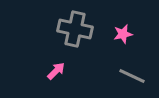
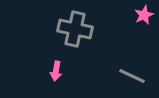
pink star: moved 21 px right, 19 px up; rotated 12 degrees counterclockwise
pink arrow: rotated 144 degrees clockwise
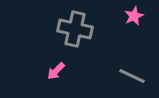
pink star: moved 10 px left, 1 px down
pink arrow: rotated 36 degrees clockwise
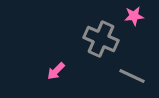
pink star: rotated 18 degrees clockwise
gray cross: moved 26 px right, 10 px down; rotated 12 degrees clockwise
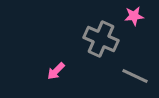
gray line: moved 3 px right
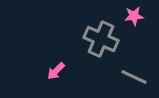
gray line: moved 1 px left, 1 px down
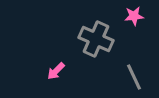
gray cross: moved 5 px left
gray line: rotated 40 degrees clockwise
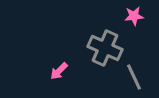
gray cross: moved 9 px right, 9 px down
pink arrow: moved 3 px right
